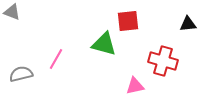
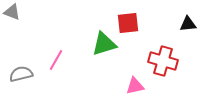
red square: moved 2 px down
green triangle: rotated 32 degrees counterclockwise
pink line: moved 1 px down
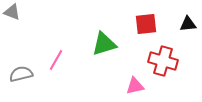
red square: moved 18 px right, 1 px down
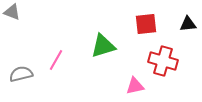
green triangle: moved 1 px left, 2 px down
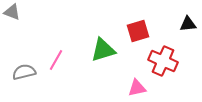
red square: moved 8 px left, 7 px down; rotated 10 degrees counterclockwise
green triangle: moved 4 px down
red cross: rotated 8 degrees clockwise
gray semicircle: moved 3 px right, 2 px up
pink triangle: moved 2 px right, 2 px down
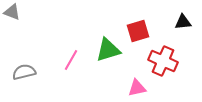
black triangle: moved 5 px left, 2 px up
green triangle: moved 5 px right
pink line: moved 15 px right
